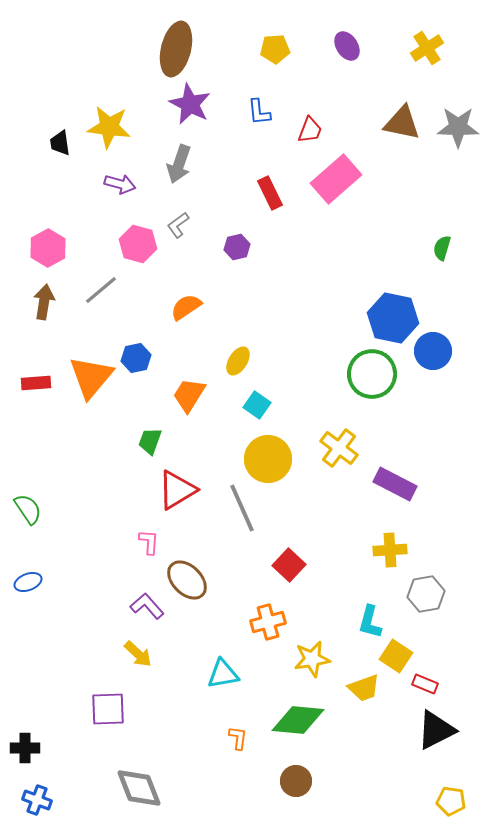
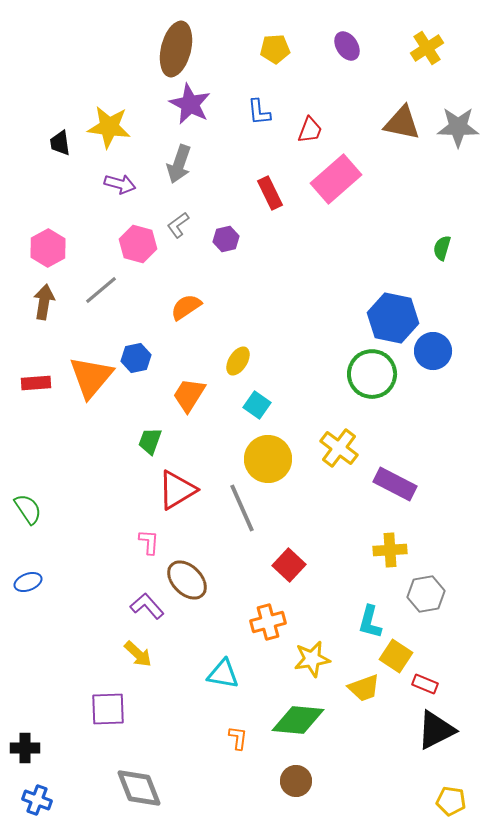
purple hexagon at (237, 247): moved 11 px left, 8 px up
cyan triangle at (223, 674): rotated 20 degrees clockwise
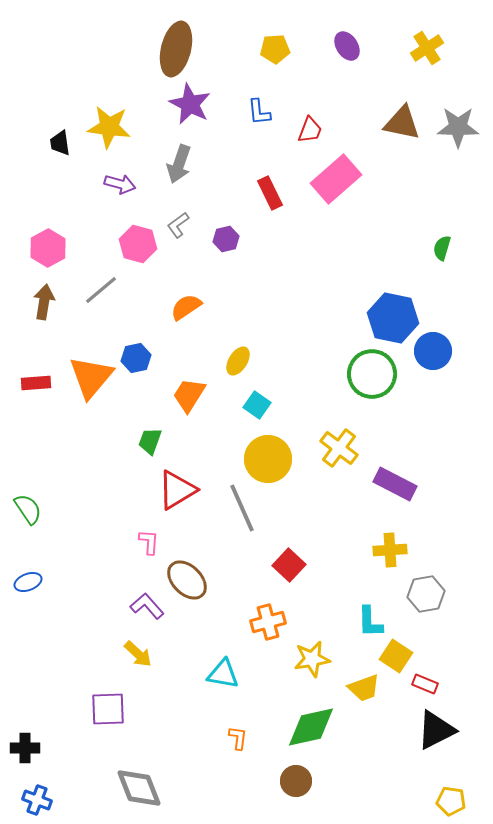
cyan L-shape at (370, 622): rotated 16 degrees counterclockwise
green diamond at (298, 720): moved 13 px right, 7 px down; rotated 18 degrees counterclockwise
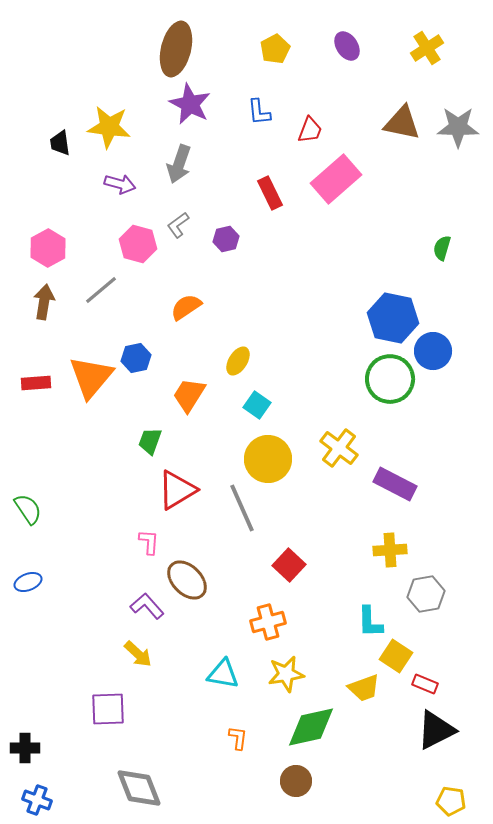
yellow pentagon at (275, 49): rotated 24 degrees counterclockwise
green circle at (372, 374): moved 18 px right, 5 px down
yellow star at (312, 659): moved 26 px left, 15 px down
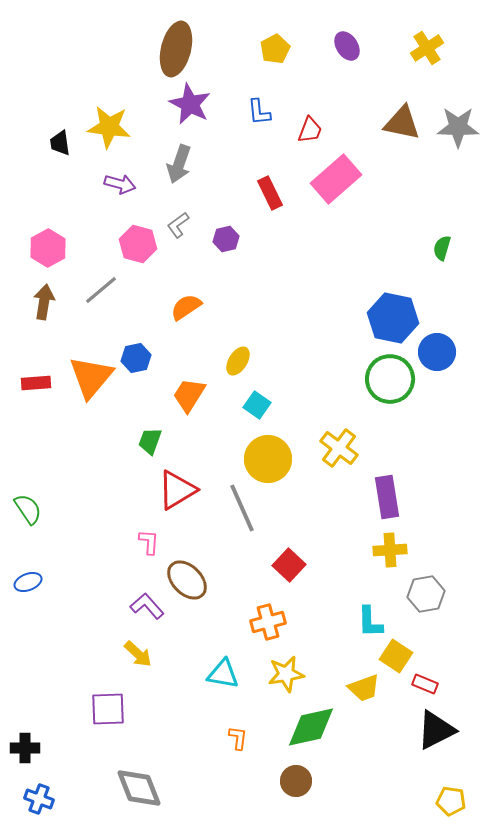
blue circle at (433, 351): moved 4 px right, 1 px down
purple rectangle at (395, 484): moved 8 px left, 13 px down; rotated 54 degrees clockwise
blue cross at (37, 800): moved 2 px right, 1 px up
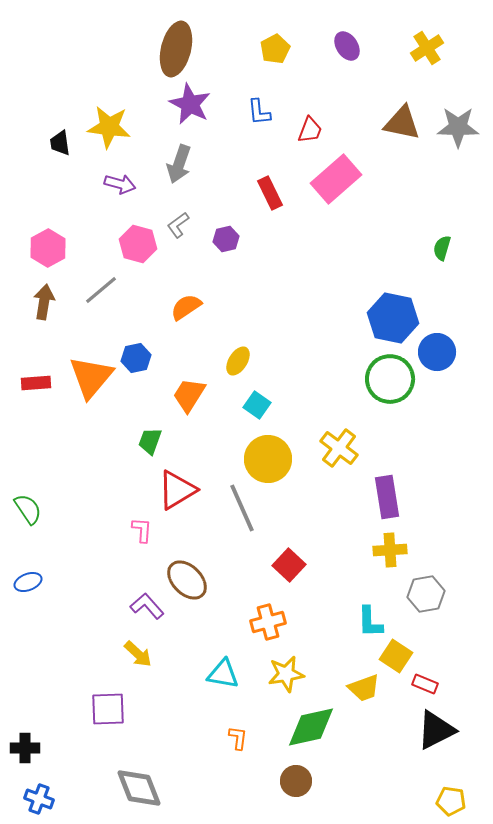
pink L-shape at (149, 542): moved 7 px left, 12 px up
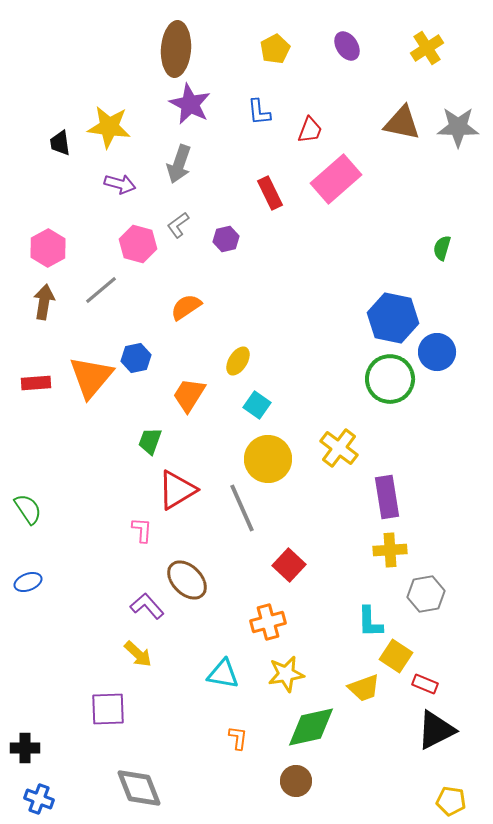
brown ellipse at (176, 49): rotated 10 degrees counterclockwise
